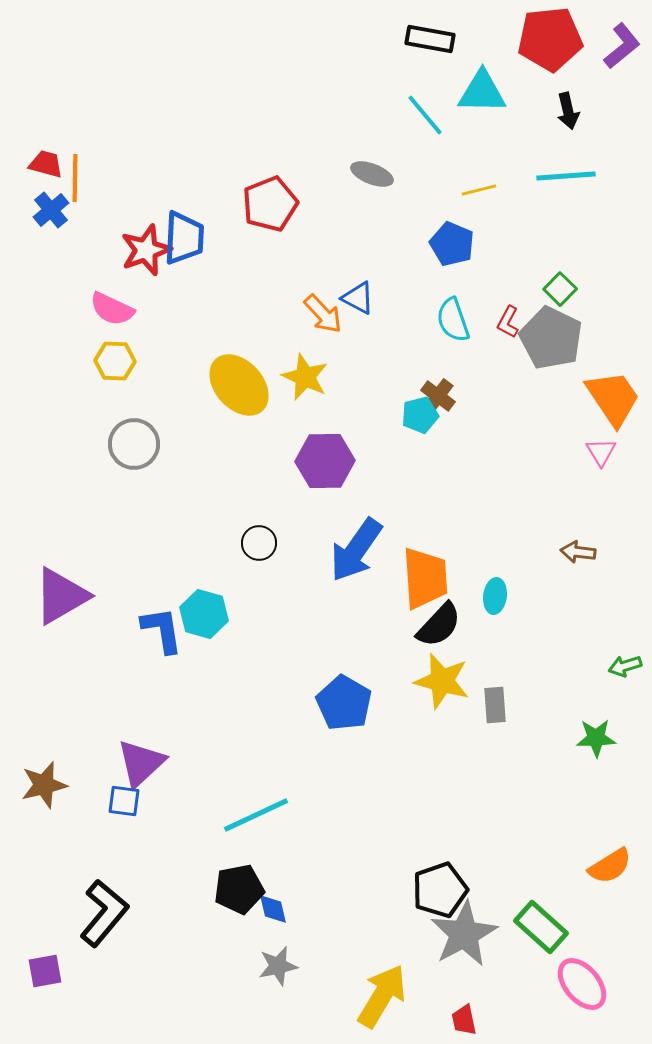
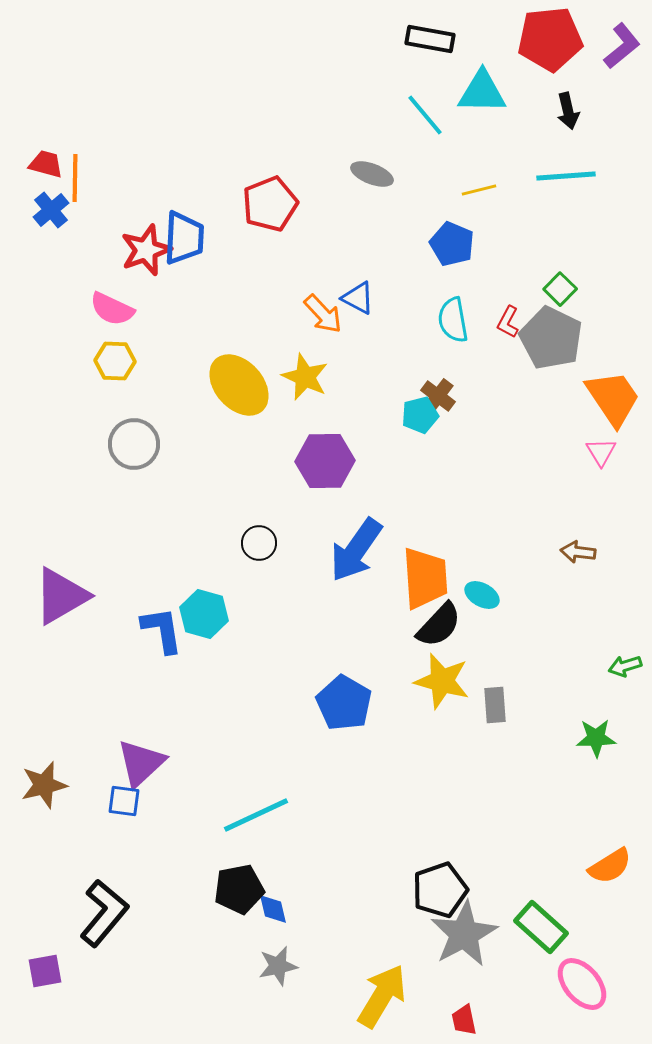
cyan semicircle at (453, 320): rotated 9 degrees clockwise
cyan ellipse at (495, 596): moved 13 px left, 1 px up; rotated 68 degrees counterclockwise
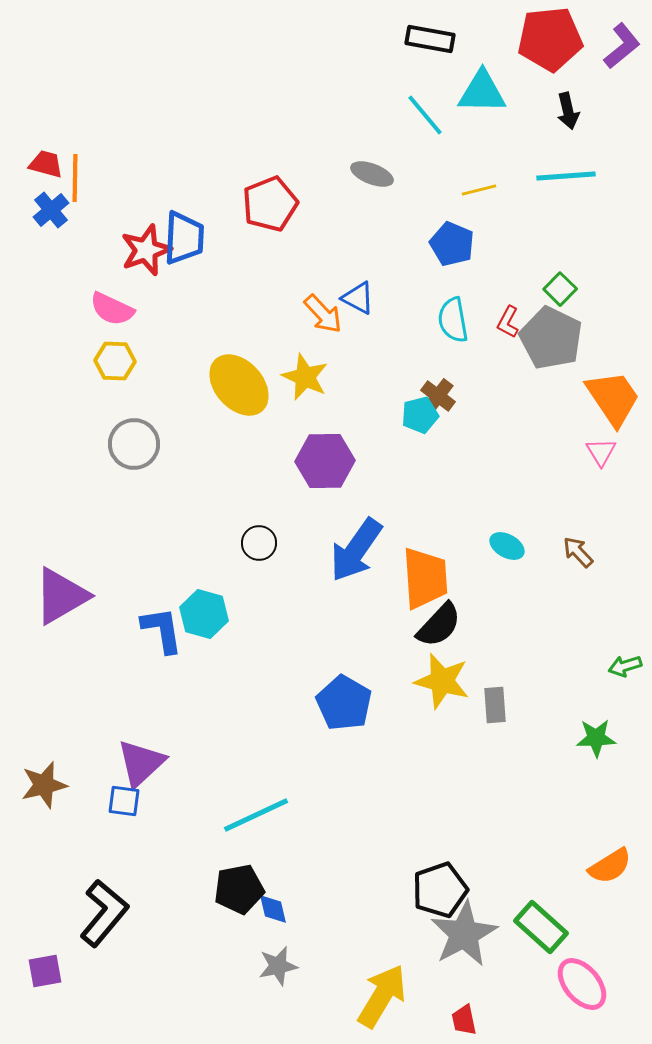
brown arrow at (578, 552): rotated 40 degrees clockwise
cyan ellipse at (482, 595): moved 25 px right, 49 px up
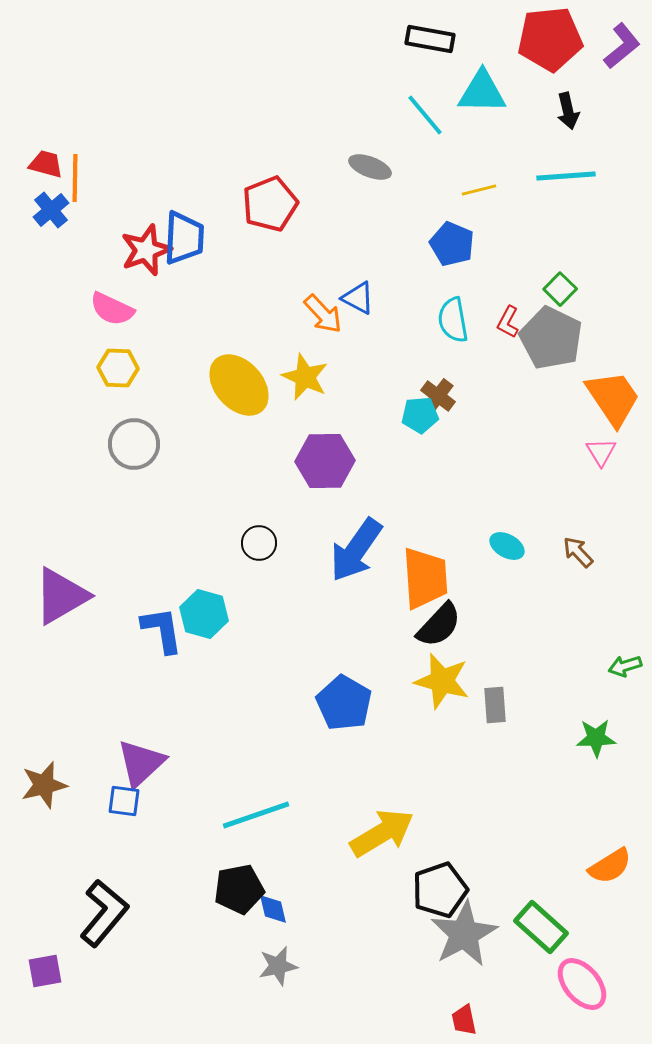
gray ellipse at (372, 174): moved 2 px left, 7 px up
yellow hexagon at (115, 361): moved 3 px right, 7 px down
cyan pentagon at (420, 415): rotated 9 degrees clockwise
cyan line at (256, 815): rotated 6 degrees clockwise
yellow arrow at (382, 996): moved 163 px up; rotated 28 degrees clockwise
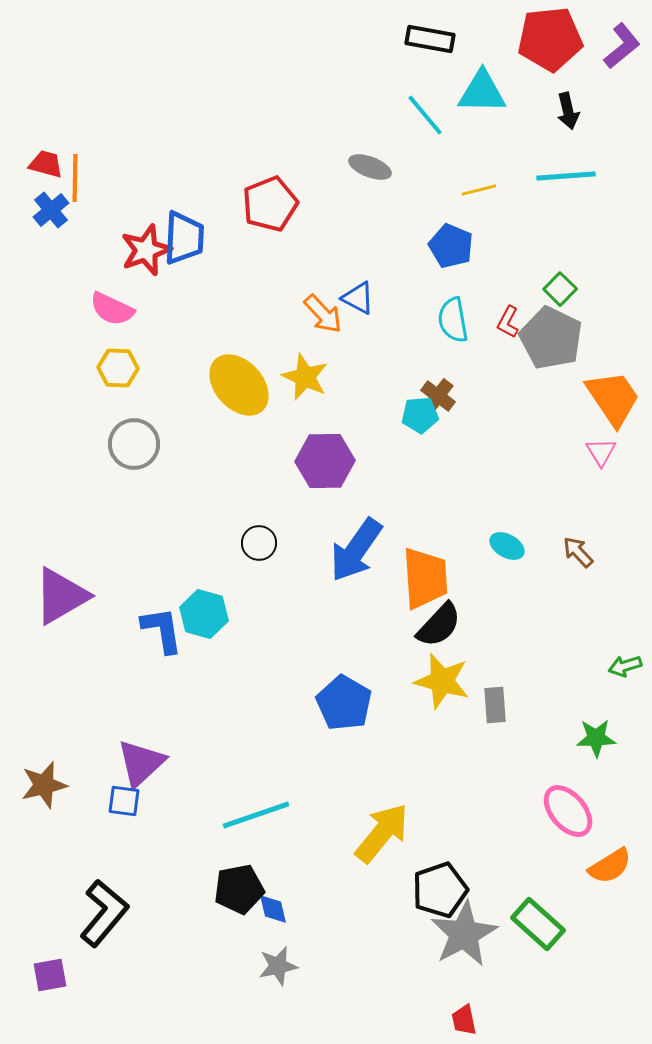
blue pentagon at (452, 244): moved 1 px left, 2 px down
yellow arrow at (382, 833): rotated 20 degrees counterclockwise
green rectangle at (541, 927): moved 3 px left, 3 px up
purple square at (45, 971): moved 5 px right, 4 px down
pink ellipse at (582, 984): moved 14 px left, 173 px up
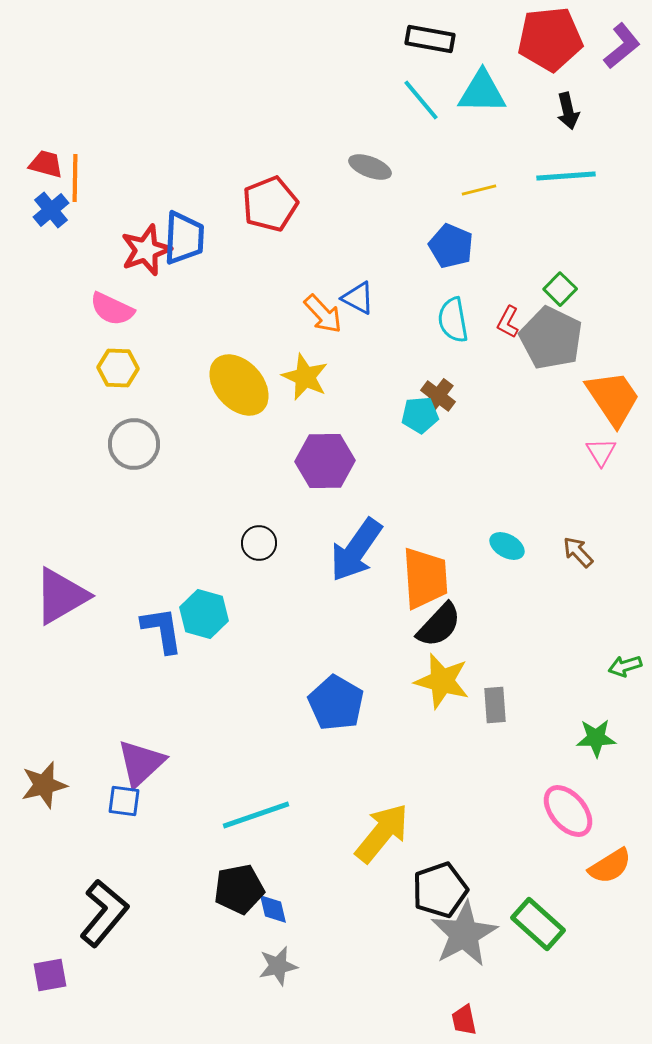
cyan line at (425, 115): moved 4 px left, 15 px up
blue pentagon at (344, 703): moved 8 px left
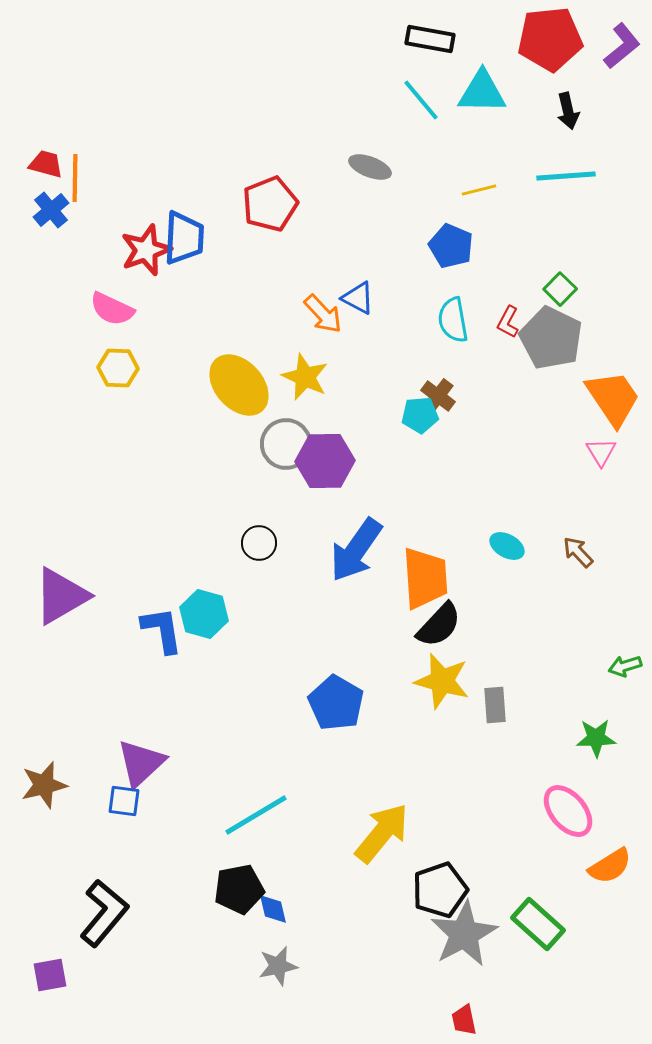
gray circle at (134, 444): moved 152 px right
cyan line at (256, 815): rotated 12 degrees counterclockwise
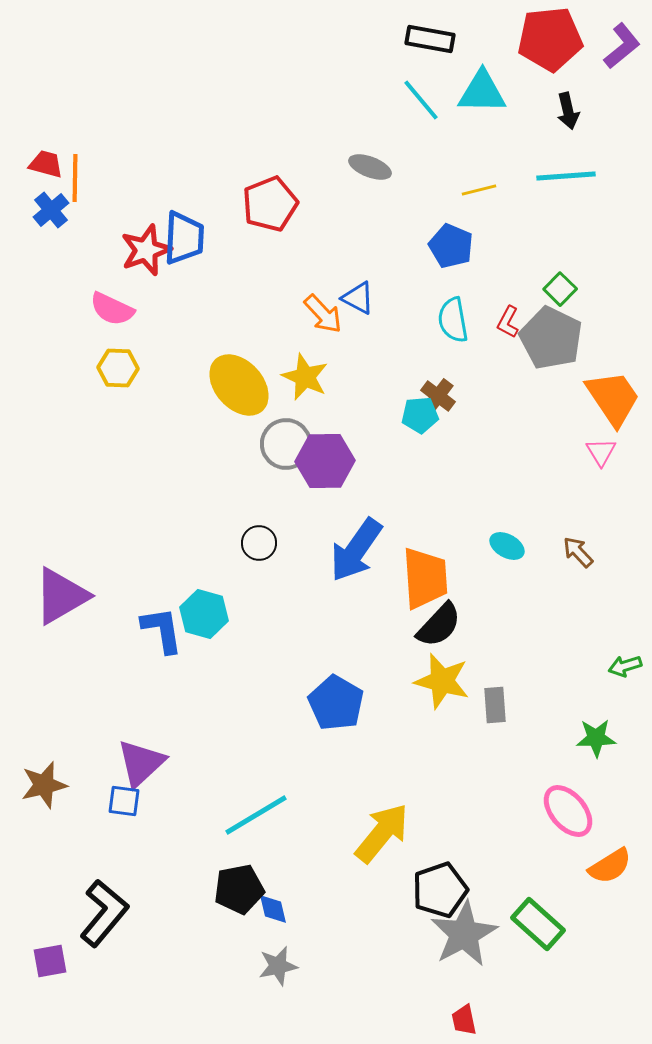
purple square at (50, 975): moved 14 px up
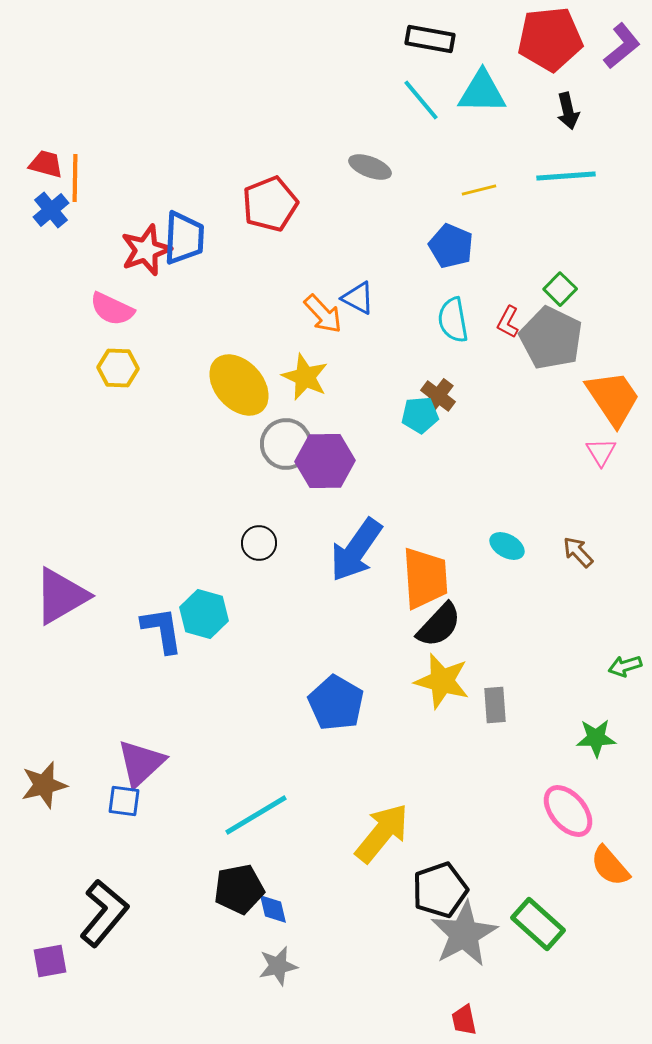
orange semicircle at (610, 866): rotated 81 degrees clockwise
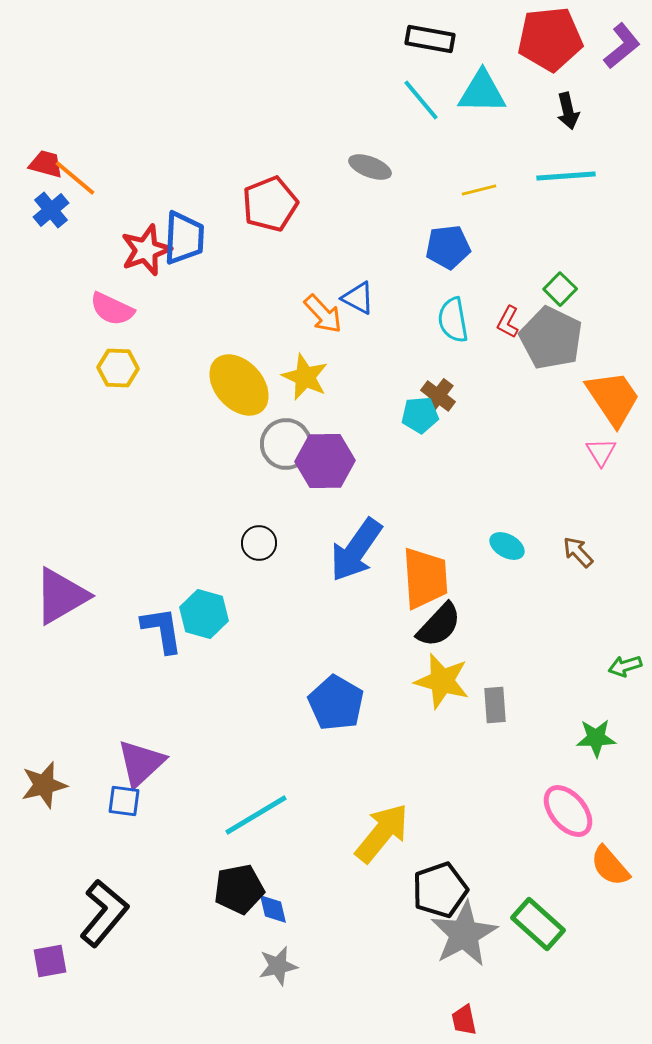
orange line at (75, 178): rotated 51 degrees counterclockwise
blue pentagon at (451, 246): moved 3 px left, 1 px down; rotated 30 degrees counterclockwise
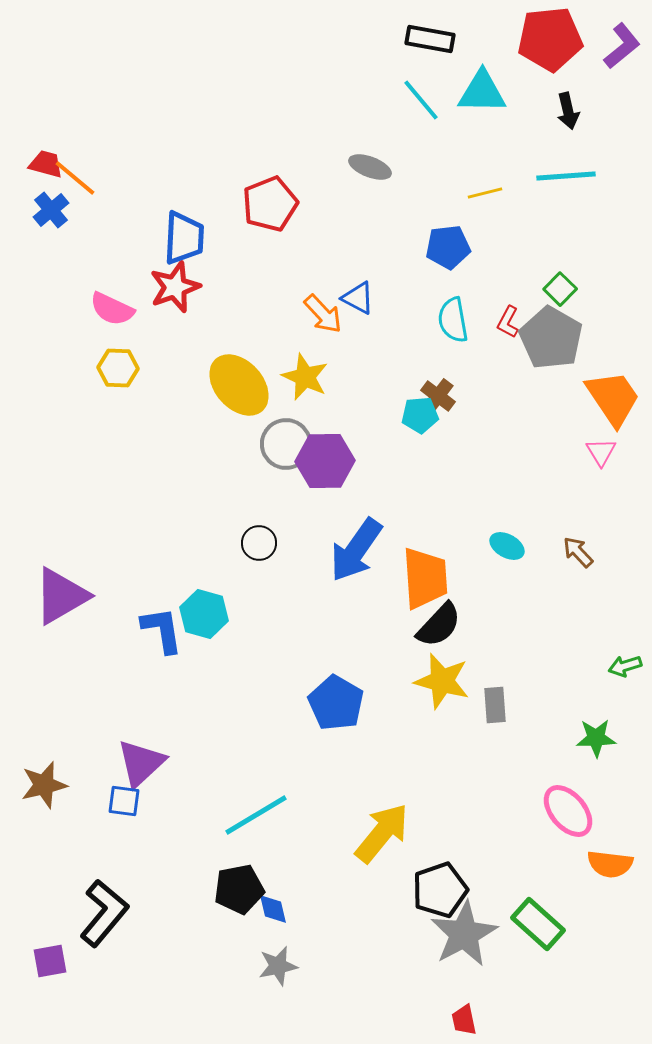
yellow line at (479, 190): moved 6 px right, 3 px down
red star at (146, 250): moved 29 px right, 37 px down
gray pentagon at (551, 338): rotated 4 degrees clockwise
orange semicircle at (610, 866): moved 2 px up; rotated 42 degrees counterclockwise
